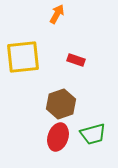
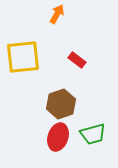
red rectangle: moved 1 px right; rotated 18 degrees clockwise
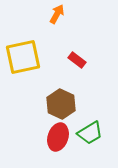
yellow square: rotated 6 degrees counterclockwise
brown hexagon: rotated 16 degrees counterclockwise
green trapezoid: moved 3 px left, 1 px up; rotated 16 degrees counterclockwise
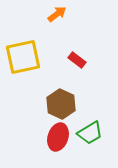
orange arrow: rotated 24 degrees clockwise
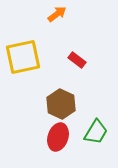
green trapezoid: moved 6 px right, 1 px up; rotated 28 degrees counterclockwise
